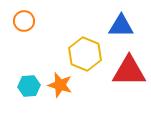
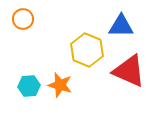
orange circle: moved 1 px left, 2 px up
yellow hexagon: moved 2 px right, 4 px up
red triangle: rotated 24 degrees clockwise
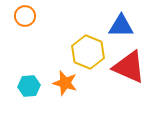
orange circle: moved 2 px right, 3 px up
yellow hexagon: moved 1 px right, 2 px down
red triangle: moved 4 px up
orange star: moved 5 px right, 2 px up
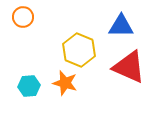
orange circle: moved 2 px left, 1 px down
yellow hexagon: moved 9 px left, 2 px up
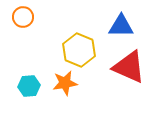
orange star: rotated 25 degrees counterclockwise
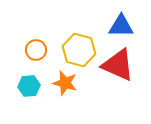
orange circle: moved 13 px right, 33 px down
yellow hexagon: rotated 8 degrees counterclockwise
red triangle: moved 11 px left, 2 px up
orange star: rotated 25 degrees clockwise
